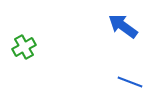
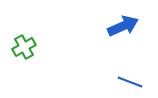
blue arrow: rotated 120 degrees clockwise
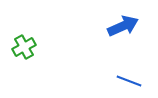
blue line: moved 1 px left, 1 px up
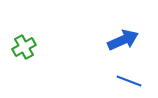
blue arrow: moved 14 px down
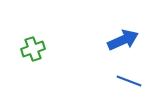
green cross: moved 9 px right, 2 px down; rotated 10 degrees clockwise
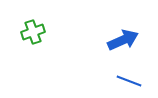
green cross: moved 17 px up
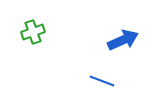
blue line: moved 27 px left
